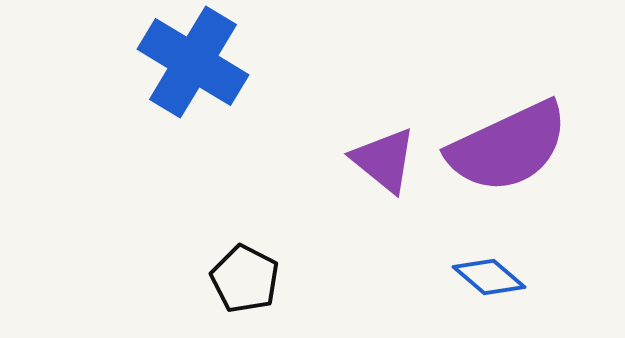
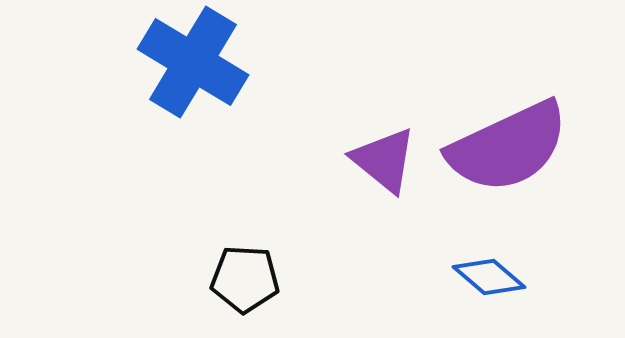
black pentagon: rotated 24 degrees counterclockwise
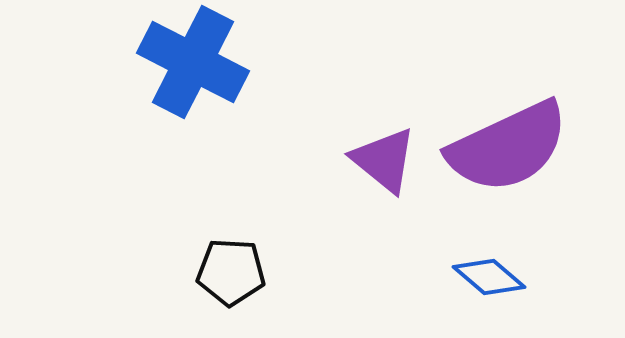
blue cross: rotated 4 degrees counterclockwise
black pentagon: moved 14 px left, 7 px up
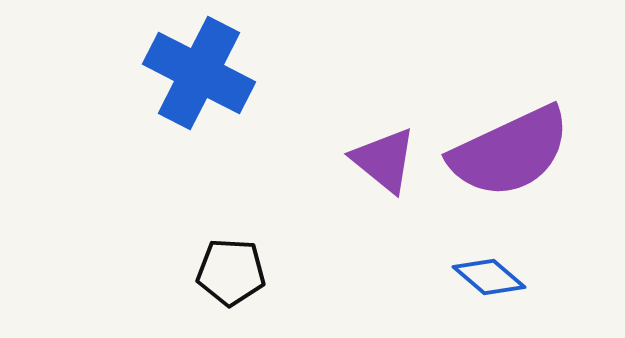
blue cross: moved 6 px right, 11 px down
purple semicircle: moved 2 px right, 5 px down
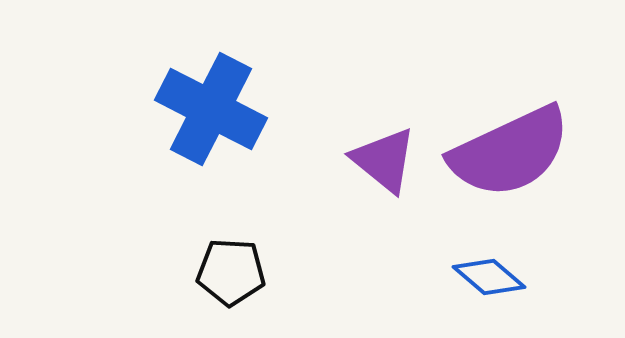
blue cross: moved 12 px right, 36 px down
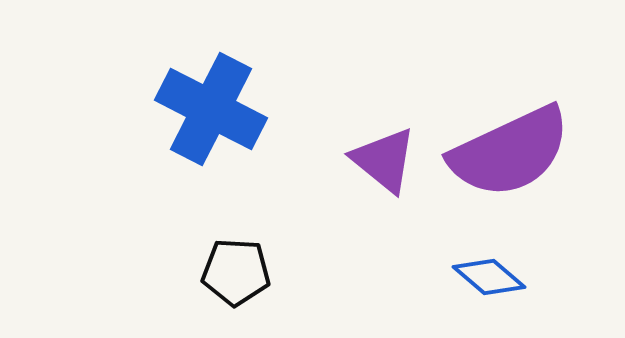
black pentagon: moved 5 px right
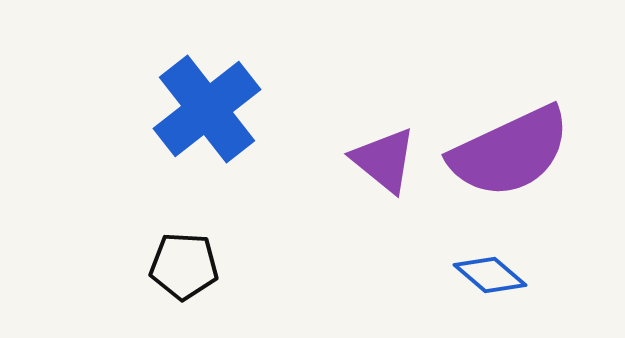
blue cross: moved 4 px left; rotated 25 degrees clockwise
black pentagon: moved 52 px left, 6 px up
blue diamond: moved 1 px right, 2 px up
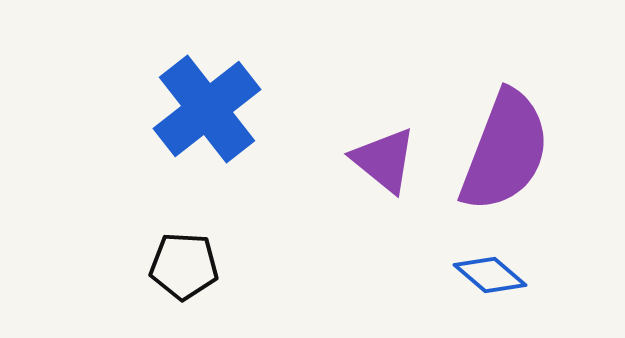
purple semicircle: moved 5 px left, 1 px up; rotated 44 degrees counterclockwise
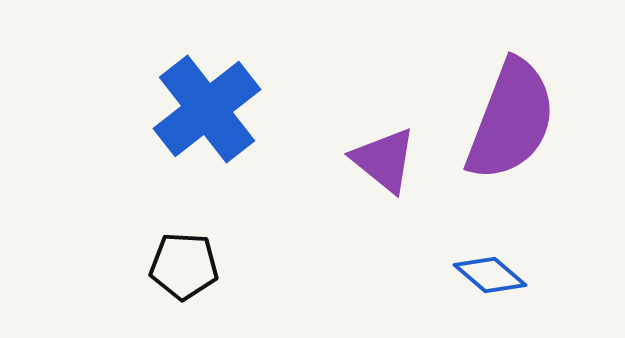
purple semicircle: moved 6 px right, 31 px up
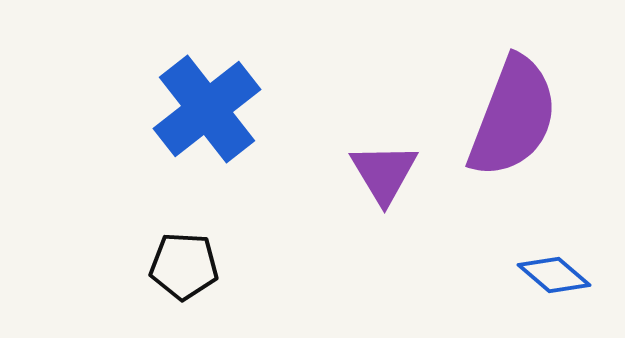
purple semicircle: moved 2 px right, 3 px up
purple triangle: moved 13 px down; rotated 20 degrees clockwise
blue diamond: moved 64 px right
